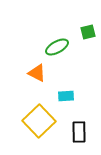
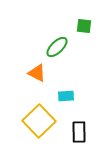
green square: moved 4 px left, 6 px up; rotated 21 degrees clockwise
green ellipse: rotated 15 degrees counterclockwise
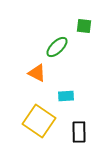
yellow square: rotated 12 degrees counterclockwise
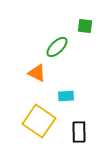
green square: moved 1 px right
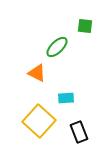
cyan rectangle: moved 2 px down
yellow square: rotated 8 degrees clockwise
black rectangle: rotated 20 degrees counterclockwise
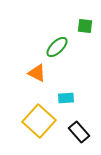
black rectangle: rotated 20 degrees counterclockwise
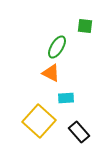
green ellipse: rotated 15 degrees counterclockwise
orange triangle: moved 14 px right
